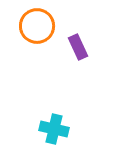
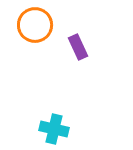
orange circle: moved 2 px left, 1 px up
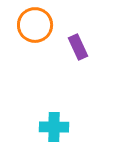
cyan cross: moved 2 px up; rotated 12 degrees counterclockwise
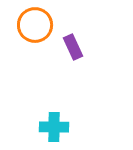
purple rectangle: moved 5 px left
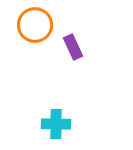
cyan cross: moved 2 px right, 3 px up
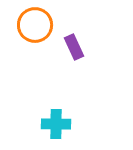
purple rectangle: moved 1 px right
